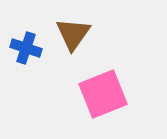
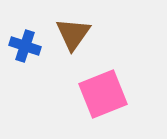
blue cross: moved 1 px left, 2 px up
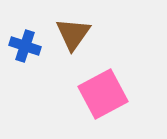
pink square: rotated 6 degrees counterclockwise
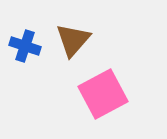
brown triangle: moved 6 px down; rotated 6 degrees clockwise
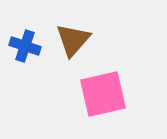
pink square: rotated 15 degrees clockwise
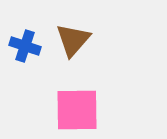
pink square: moved 26 px left, 16 px down; rotated 12 degrees clockwise
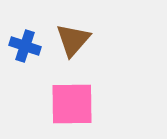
pink square: moved 5 px left, 6 px up
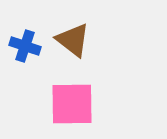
brown triangle: rotated 33 degrees counterclockwise
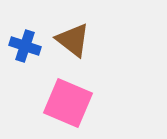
pink square: moved 4 px left, 1 px up; rotated 24 degrees clockwise
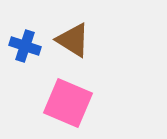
brown triangle: rotated 6 degrees counterclockwise
